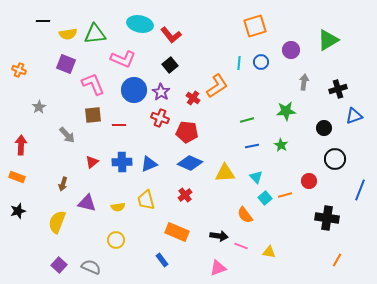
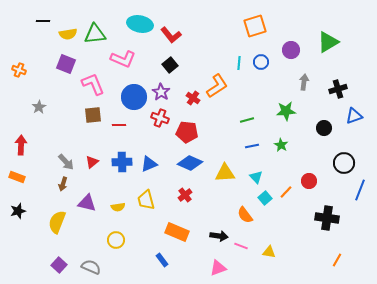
green triangle at (328, 40): moved 2 px down
blue circle at (134, 90): moved 7 px down
gray arrow at (67, 135): moved 1 px left, 27 px down
black circle at (335, 159): moved 9 px right, 4 px down
orange line at (285, 195): moved 1 px right, 3 px up; rotated 32 degrees counterclockwise
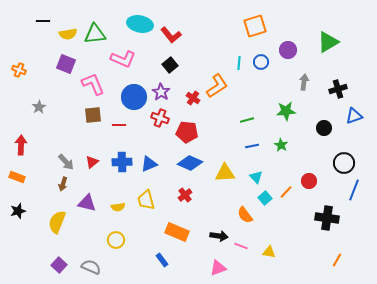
purple circle at (291, 50): moved 3 px left
blue line at (360, 190): moved 6 px left
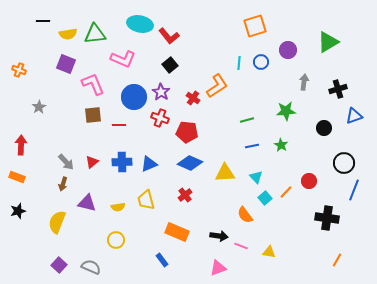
red L-shape at (171, 35): moved 2 px left, 1 px down
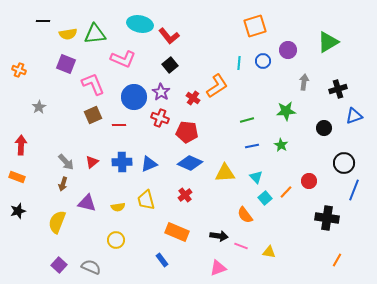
blue circle at (261, 62): moved 2 px right, 1 px up
brown square at (93, 115): rotated 18 degrees counterclockwise
